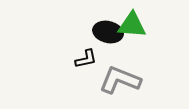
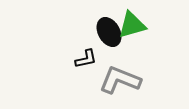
green triangle: rotated 20 degrees counterclockwise
black ellipse: moved 1 px right; rotated 48 degrees clockwise
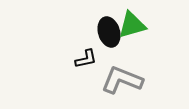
black ellipse: rotated 12 degrees clockwise
gray L-shape: moved 2 px right
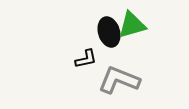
gray L-shape: moved 3 px left
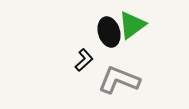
green triangle: rotated 20 degrees counterclockwise
black L-shape: moved 2 px left, 1 px down; rotated 30 degrees counterclockwise
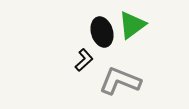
black ellipse: moved 7 px left
gray L-shape: moved 1 px right, 1 px down
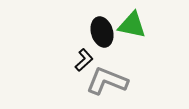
green triangle: rotated 48 degrees clockwise
gray L-shape: moved 13 px left
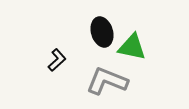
green triangle: moved 22 px down
black L-shape: moved 27 px left
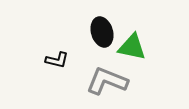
black L-shape: rotated 55 degrees clockwise
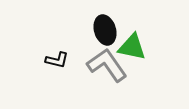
black ellipse: moved 3 px right, 2 px up
gray L-shape: moved 16 px up; rotated 33 degrees clockwise
